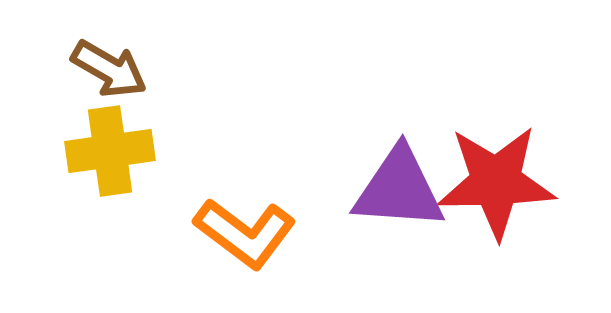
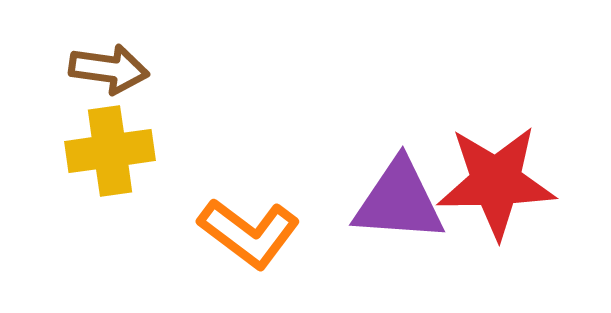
brown arrow: rotated 22 degrees counterclockwise
purple triangle: moved 12 px down
orange L-shape: moved 4 px right
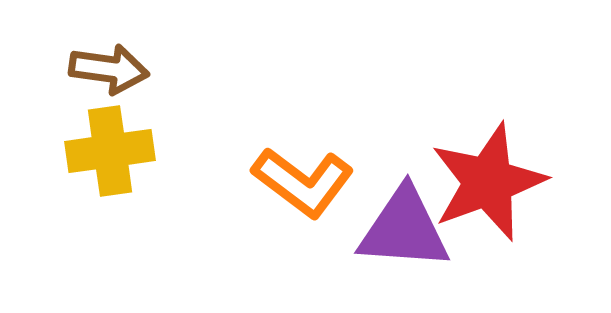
red star: moved 8 px left; rotated 19 degrees counterclockwise
purple triangle: moved 5 px right, 28 px down
orange L-shape: moved 54 px right, 51 px up
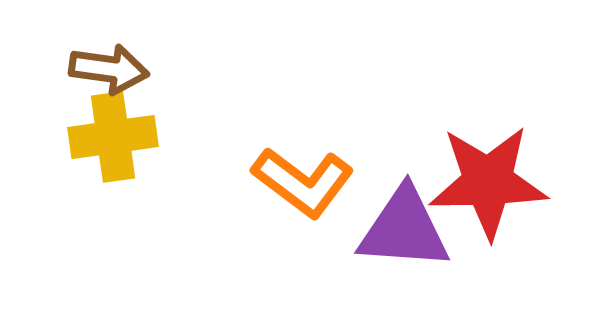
yellow cross: moved 3 px right, 14 px up
red star: rotated 19 degrees clockwise
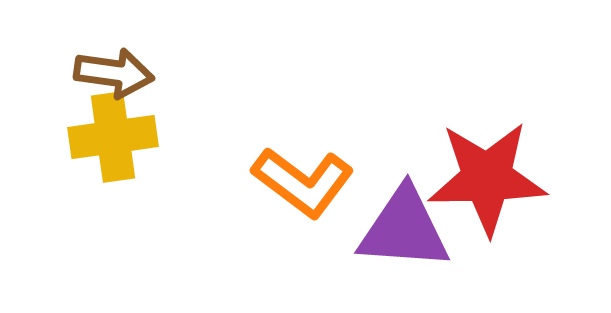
brown arrow: moved 5 px right, 4 px down
red star: moved 1 px left, 4 px up
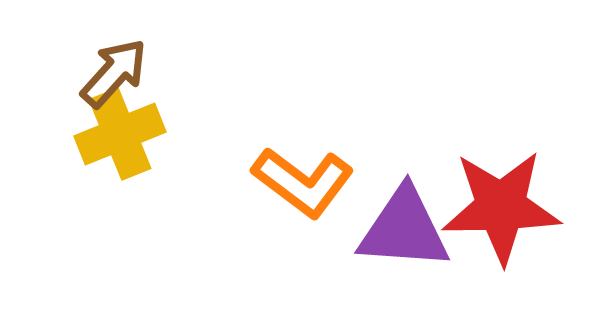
brown arrow: rotated 56 degrees counterclockwise
yellow cross: moved 7 px right, 3 px up; rotated 14 degrees counterclockwise
red star: moved 14 px right, 29 px down
